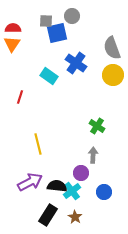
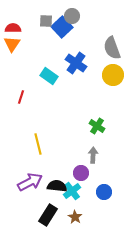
blue square: moved 5 px right, 6 px up; rotated 30 degrees counterclockwise
red line: moved 1 px right
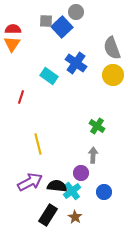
gray circle: moved 4 px right, 4 px up
red semicircle: moved 1 px down
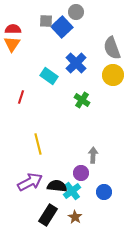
blue cross: rotated 10 degrees clockwise
green cross: moved 15 px left, 26 px up
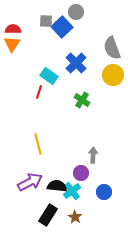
red line: moved 18 px right, 5 px up
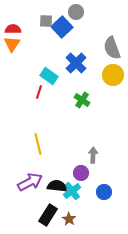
brown star: moved 6 px left, 2 px down
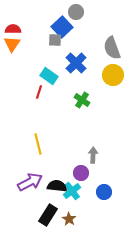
gray square: moved 9 px right, 19 px down
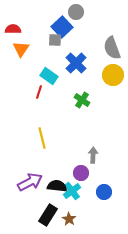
orange triangle: moved 9 px right, 5 px down
yellow line: moved 4 px right, 6 px up
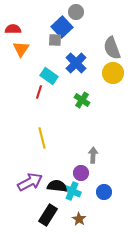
yellow circle: moved 2 px up
cyan cross: rotated 30 degrees counterclockwise
brown star: moved 10 px right
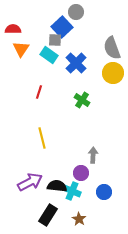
cyan rectangle: moved 21 px up
